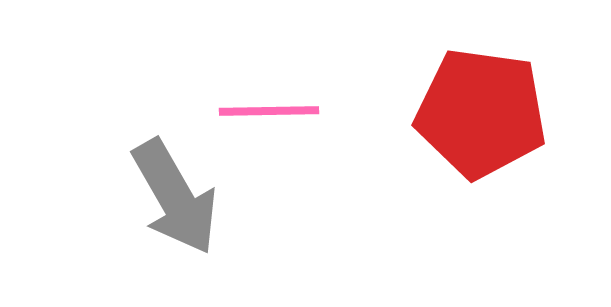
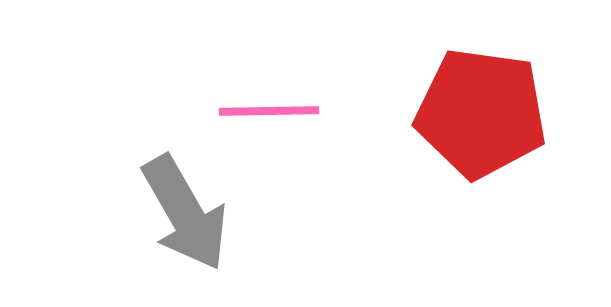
gray arrow: moved 10 px right, 16 px down
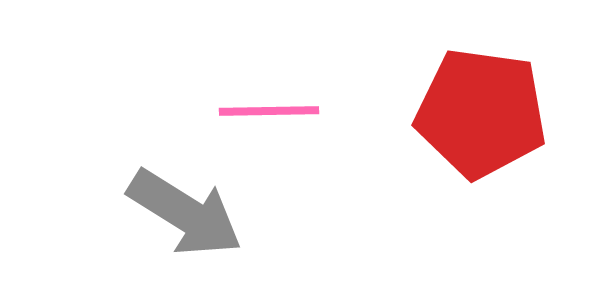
gray arrow: rotated 28 degrees counterclockwise
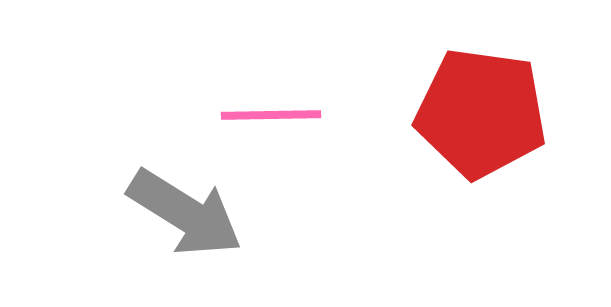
pink line: moved 2 px right, 4 px down
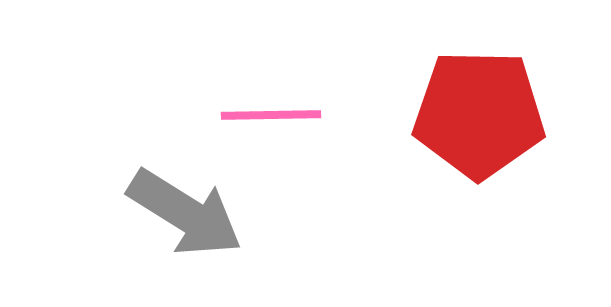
red pentagon: moved 2 px left, 1 px down; rotated 7 degrees counterclockwise
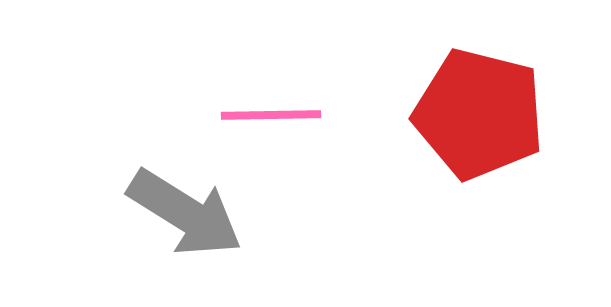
red pentagon: rotated 13 degrees clockwise
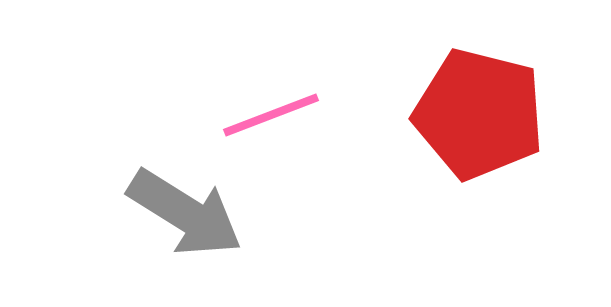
pink line: rotated 20 degrees counterclockwise
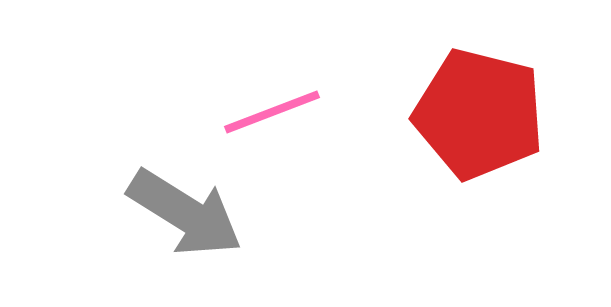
pink line: moved 1 px right, 3 px up
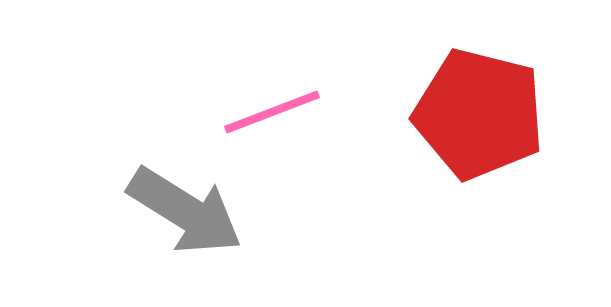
gray arrow: moved 2 px up
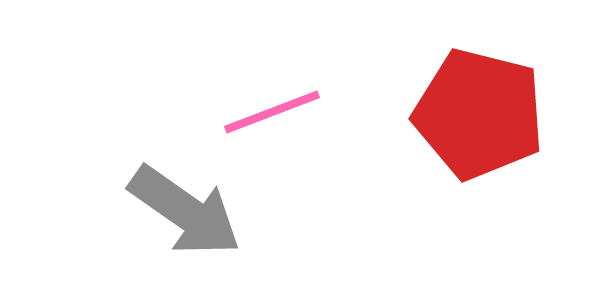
gray arrow: rotated 3 degrees clockwise
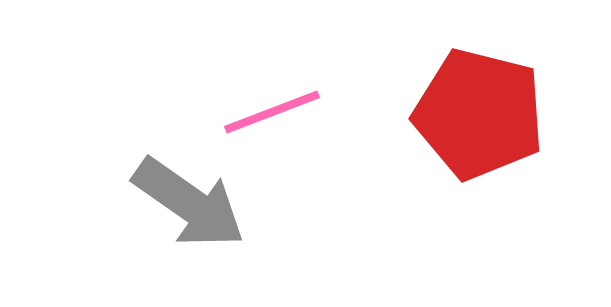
gray arrow: moved 4 px right, 8 px up
